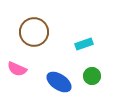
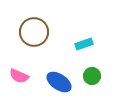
pink semicircle: moved 2 px right, 7 px down
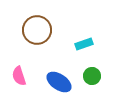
brown circle: moved 3 px right, 2 px up
pink semicircle: rotated 48 degrees clockwise
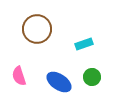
brown circle: moved 1 px up
green circle: moved 1 px down
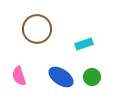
blue ellipse: moved 2 px right, 5 px up
